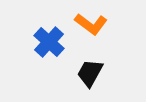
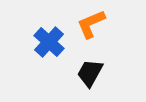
orange L-shape: rotated 120 degrees clockwise
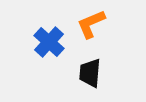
black trapezoid: rotated 24 degrees counterclockwise
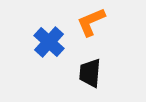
orange L-shape: moved 2 px up
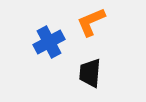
blue cross: rotated 20 degrees clockwise
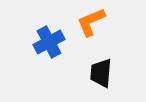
black trapezoid: moved 11 px right
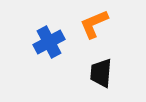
orange L-shape: moved 3 px right, 2 px down
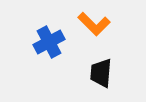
orange L-shape: rotated 112 degrees counterclockwise
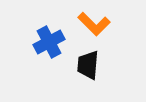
black trapezoid: moved 13 px left, 8 px up
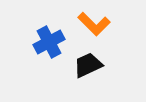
black trapezoid: rotated 60 degrees clockwise
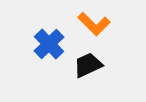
blue cross: moved 2 px down; rotated 16 degrees counterclockwise
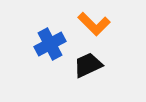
blue cross: moved 1 px right; rotated 16 degrees clockwise
